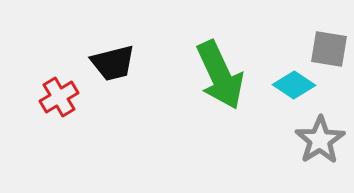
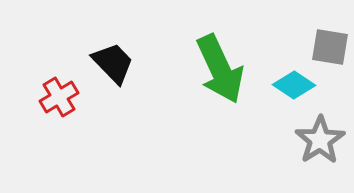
gray square: moved 1 px right, 2 px up
black trapezoid: rotated 120 degrees counterclockwise
green arrow: moved 6 px up
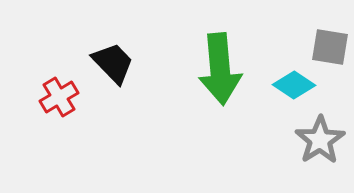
green arrow: rotated 20 degrees clockwise
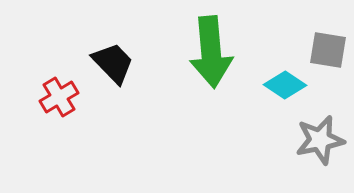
gray square: moved 2 px left, 3 px down
green arrow: moved 9 px left, 17 px up
cyan diamond: moved 9 px left
gray star: rotated 21 degrees clockwise
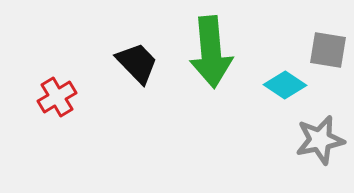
black trapezoid: moved 24 px right
red cross: moved 2 px left
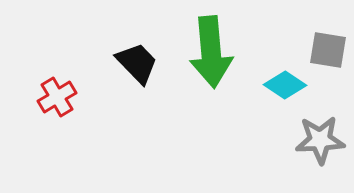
gray star: rotated 9 degrees clockwise
